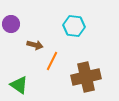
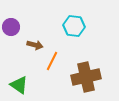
purple circle: moved 3 px down
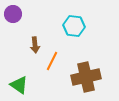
purple circle: moved 2 px right, 13 px up
brown arrow: rotated 70 degrees clockwise
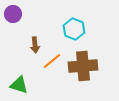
cyan hexagon: moved 3 px down; rotated 15 degrees clockwise
orange line: rotated 24 degrees clockwise
brown cross: moved 3 px left, 11 px up; rotated 8 degrees clockwise
green triangle: rotated 18 degrees counterclockwise
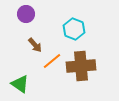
purple circle: moved 13 px right
brown arrow: rotated 35 degrees counterclockwise
brown cross: moved 2 px left
green triangle: moved 1 px right, 1 px up; rotated 18 degrees clockwise
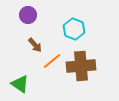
purple circle: moved 2 px right, 1 px down
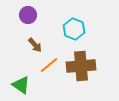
orange line: moved 3 px left, 4 px down
green triangle: moved 1 px right, 1 px down
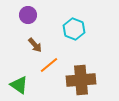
brown cross: moved 14 px down
green triangle: moved 2 px left
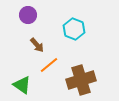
brown arrow: moved 2 px right
brown cross: rotated 12 degrees counterclockwise
green triangle: moved 3 px right
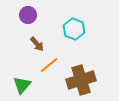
brown arrow: moved 1 px up
green triangle: rotated 36 degrees clockwise
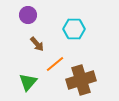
cyan hexagon: rotated 20 degrees counterclockwise
orange line: moved 6 px right, 1 px up
green triangle: moved 6 px right, 3 px up
